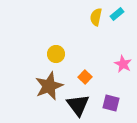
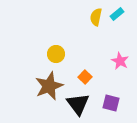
pink star: moved 3 px left, 3 px up
black triangle: moved 1 px up
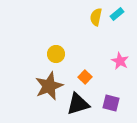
black triangle: rotated 50 degrees clockwise
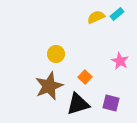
yellow semicircle: rotated 54 degrees clockwise
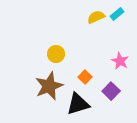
purple square: moved 12 px up; rotated 30 degrees clockwise
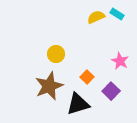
cyan rectangle: rotated 72 degrees clockwise
orange square: moved 2 px right
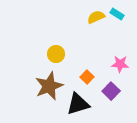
pink star: moved 3 px down; rotated 24 degrees counterclockwise
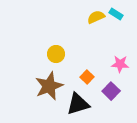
cyan rectangle: moved 1 px left
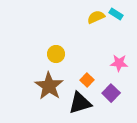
pink star: moved 1 px left, 1 px up
orange square: moved 3 px down
brown star: rotated 16 degrees counterclockwise
purple square: moved 2 px down
black triangle: moved 2 px right, 1 px up
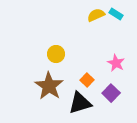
yellow semicircle: moved 2 px up
pink star: moved 3 px left; rotated 24 degrees clockwise
